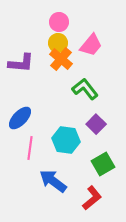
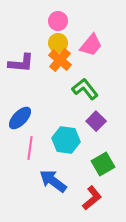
pink circle: moved 1 px left, 1 px up
orange cross: moved 1 px left, 1 px down
purple square: moved 3 px up
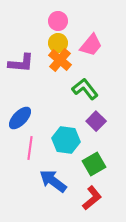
green square: moved 9 px left
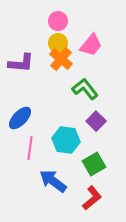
orange cross: moved 1 px right, 1 px up
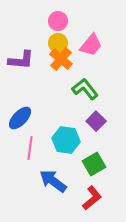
purple L-shape: moved 3 px up
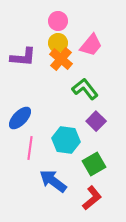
purple L-shape: moved 2 px right, 3 px up
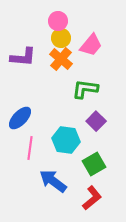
yellow circle: moved 3 px right, 5 px up
green L-shape: rotated 44 degrees counterclockwise
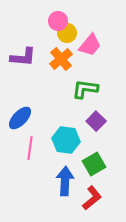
yellow circle: moved 6 px right, 5 px up
pink trapezoid: moved 1 px left
orange cross: rotated 10 degrees clockwise
blue arrow: moved 12 px right; rotated 56 degrees clockwise
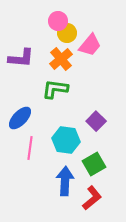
purple L-shape: moved 2 px left, 1 px down
green L-shape: moved 30 px left
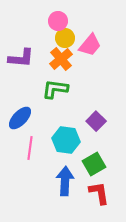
yellow circle: moved 2 px left, 5 px down
red L-shape: moved 7 px right, 5 px up; rotated 60 degrees counterclockwise
